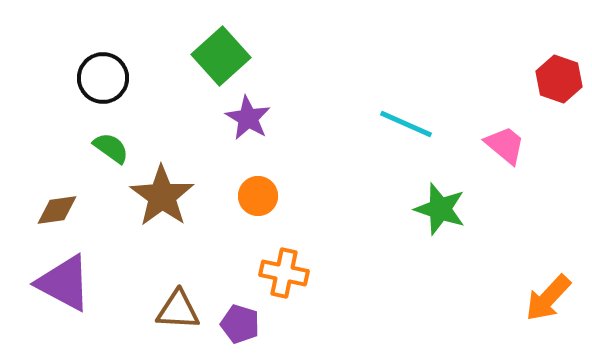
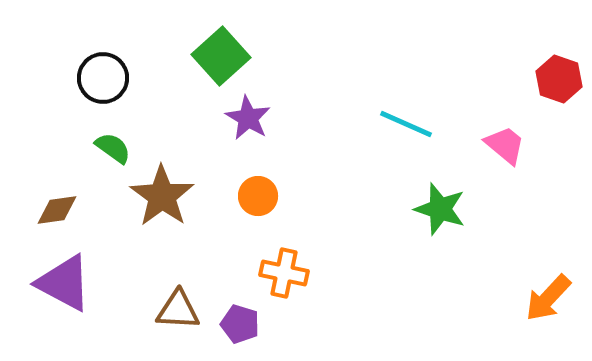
green semicircle: moved 2 px right
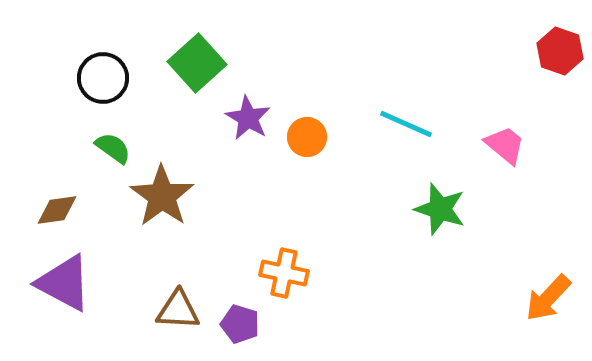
green square: moved 24 px left, 7 px down
red hexagon: moved 1 px right, 28 px up
orange circle: moved 49 px right, 59 px up
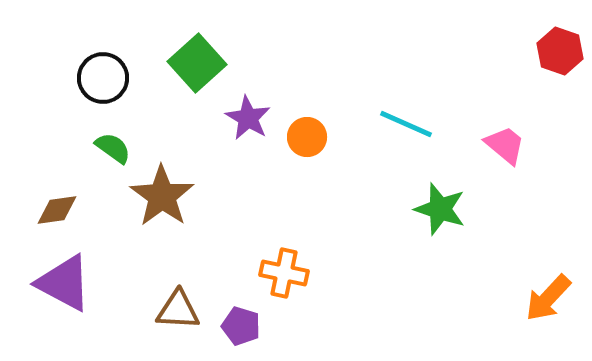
purple pentagon: moved 1 px right, 2 px down
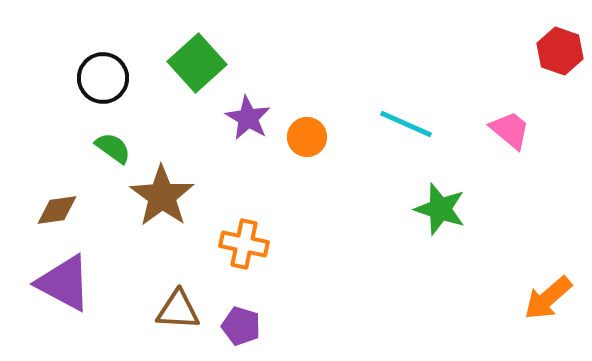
pink trapezoid: moved 5 px right, 15 px up
orange cross: moved 40 px left, 29 px up
orange arrow: rotated 6 degrees clockwise
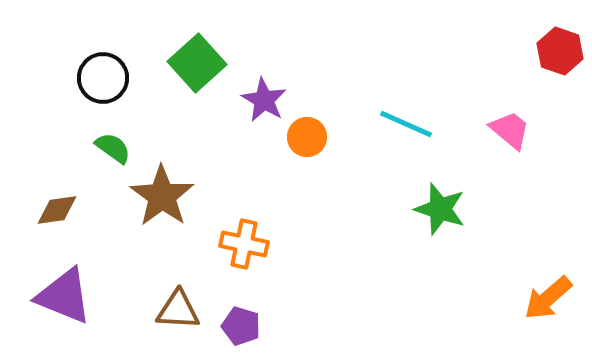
purple star: moved 16 px right, 18 px up
purple triangle: moved 13 px down; rotated 6 degrees counterclockwise
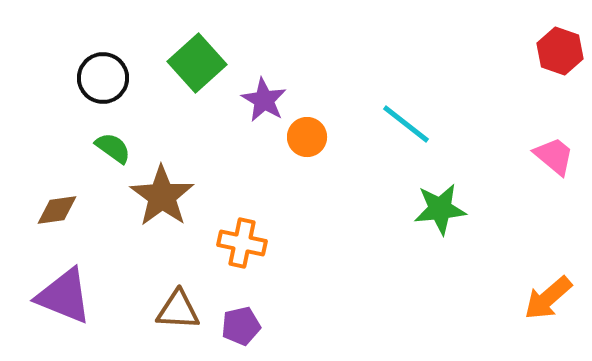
cyan line: rotated 14 degrees clockwise
pink trapezoid: moved 44 px right, 26 px down
green star: rotated 24 degrees counterclockwise
orange cross: moved 2 px left, 1 px up
purple pentagon: rotated 30 degrees counterclockwise
